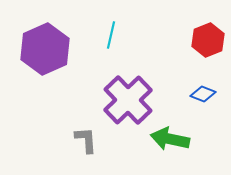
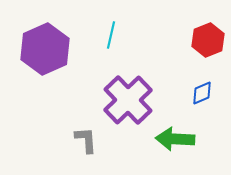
blue diamond: moved 1 px left, 1 px up; rotated 45 degrees counterclockwise
green arrow: moved 5 px right; rotated 9 degrees counterclockwise
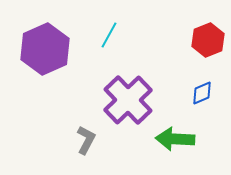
cyan line: moved 2 px left; rotated 16 degrees clockwise
gray L-shape: rotated 32 degrees clockwise
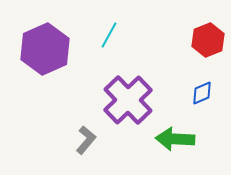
gray L-shape: rotated 12 degrees clockwise
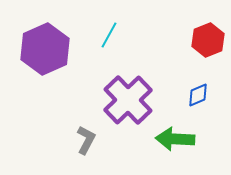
blue diamond: moved 4 px left, 2 px down
gray L-shape: rotated 12 degrees counterclockwise
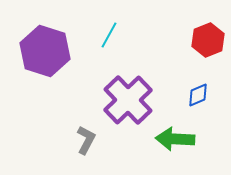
purple hexagon: moved 2 px down; rotated 18 degrees counterclockwise
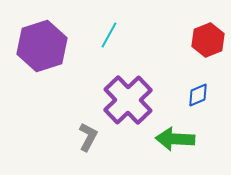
purple hexagon: moved 3 px left, 5 px up; rotated 24 degrees clockwise
gray L-shape: moved 2 px right, 3 px up
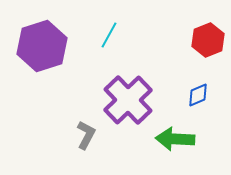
gray L-shape: moved 2 px left, 2 px up
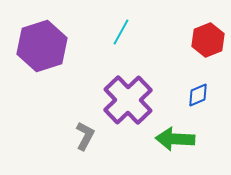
cyan line: moved 12 px right, 3 px up
gray L-shape: moved 1 px left, 1 px down
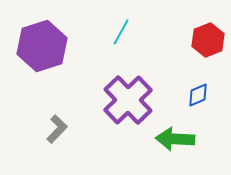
gray L-shape: moved 28 px left, 7 px up; rotated 16 degrees clockwise
